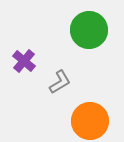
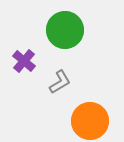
green circle: moved 24 px left
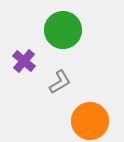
green circle: moved 2 px left
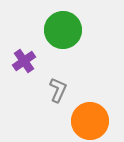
purple cross: rotated 15 degrees clockwise
gray L-shape: moved 2 px left, 8 px down; rotated 35 degrees counterclockwise
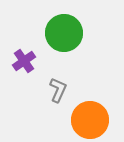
green circle: moved 1 px right, 3 px down
orange circle: moved 1 px up
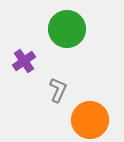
green circle: moved 3 px right, 4 px up
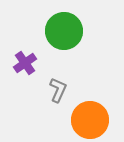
green circle: moved 3 px left, 2 px down
purple cross: moved 1 px right, 2 px down
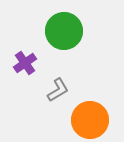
gray L-shape: rotated 35 degrees clockwise
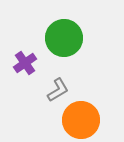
green circle: moved 7 px down
orange circle: moved 9 px left
